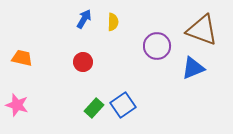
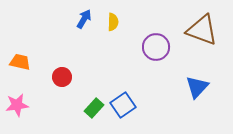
purple circle: moved 1 px left, 1 px down
orange trapezoid: moved 2 px left, 4 px down
red circle: moved 21 px left, 15 px down
blue triangle: moved 4 px right, 19 px down; rotated 25 degrees counterclockwise
pink star: rotated 25 degrees counterclockwise
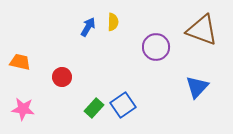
blue arrow: moved 4 px right, 8 px down
pink star: moved 6 px right, 4 px down; rotated 15 degrees clockwise
